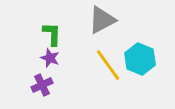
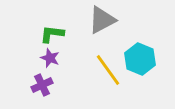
green L-shape: rotated 85 degrees counterclockwise
yellow line: moved 5 px down
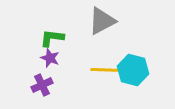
gray triangle: moved 1 px down
green L-shape: moved 4 px down
cyan hexagon: moved 7 px left, 11 px down; rotated 8 degrees counterclockwise
yellow line: rotated 52 degrees counterclockwise
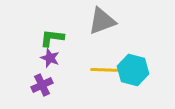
gray triangle: rotated 8 degrees clockwise
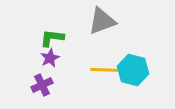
purple star: rotated 24 degrees clockwise
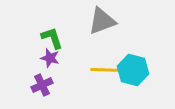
green L-shape: rotated 65 degrees clockwise
purple star: rotated 30 degrees counterclockwise
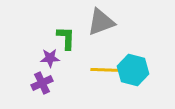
gray triangle: moved 1 px left, 1 px down
green L-shape: moved 14 px right; rotated 20 degrees clockwise
purple star: rotated 18 degrees counterclockwise
purple cross: moved 2 px up
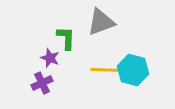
purple star: rotated 24 degrees clockwise
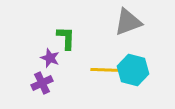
gray triangle: moved 27 px right
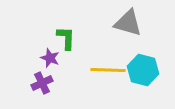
gray triangle: moved 1 px down; rotated 36 degrees clockwise
cyan hexagon: moved 10 px right
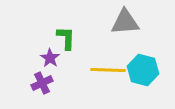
gray triangle: moved 3 px left, 1 px up; rotated 20 degrees counterclockwise
purple star: rotated 12 degrees clockwise
